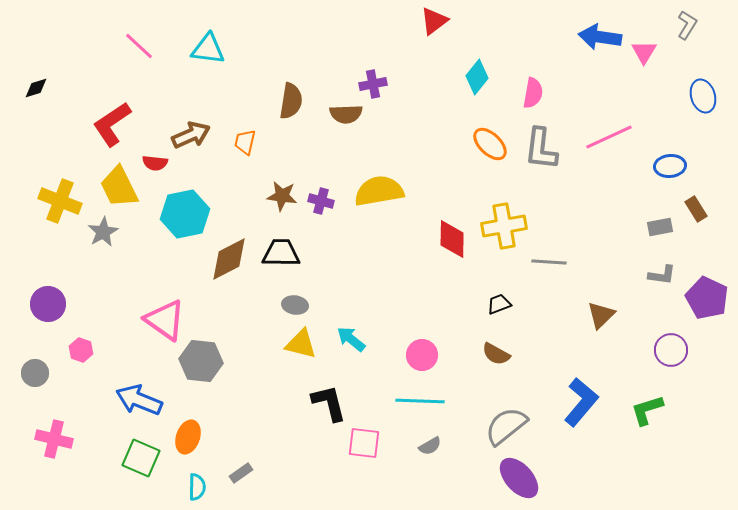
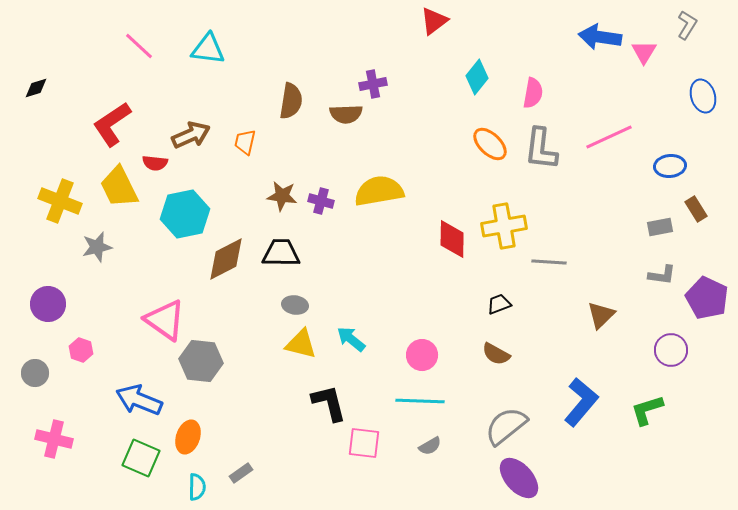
gray star at (103, 232): moved 6 px left, 15 px down; rotated 16 degrees clockwise
brown diamond at (229, 259): moved 3 px left
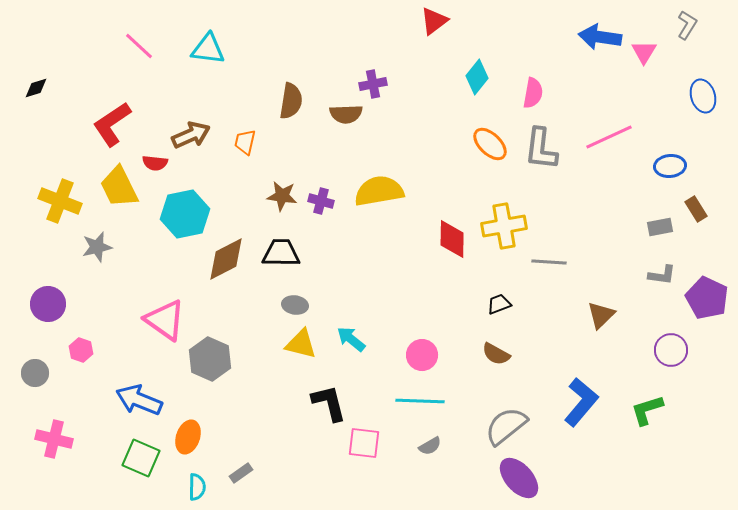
gray hexagon at (201, 361): moved 9 px right, 2 px up; rotated 18 degrees clockwise
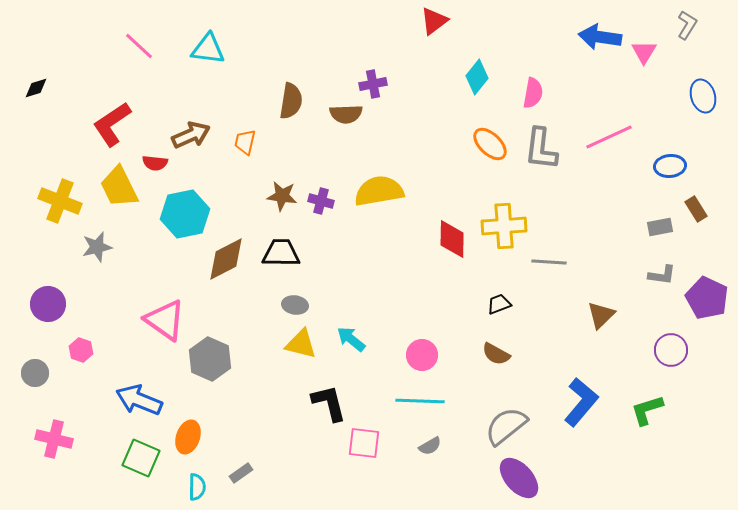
yellow cross at (504, 226): rotated 6 degrees clockwise
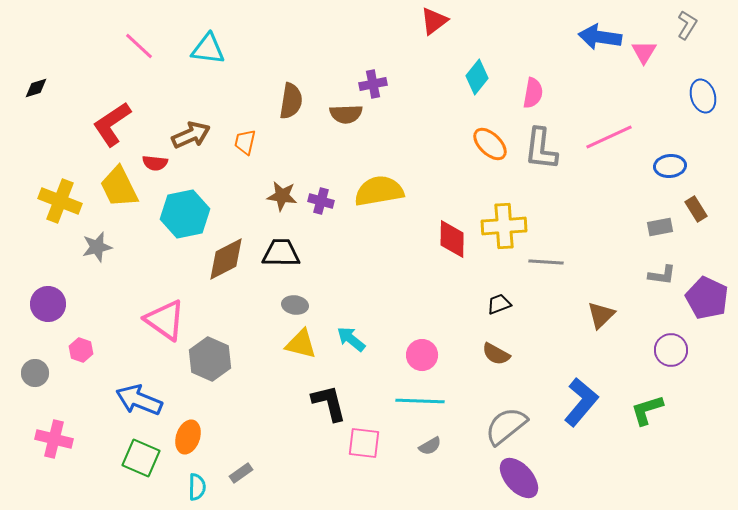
gray line at (549, 262): moved 3 px left
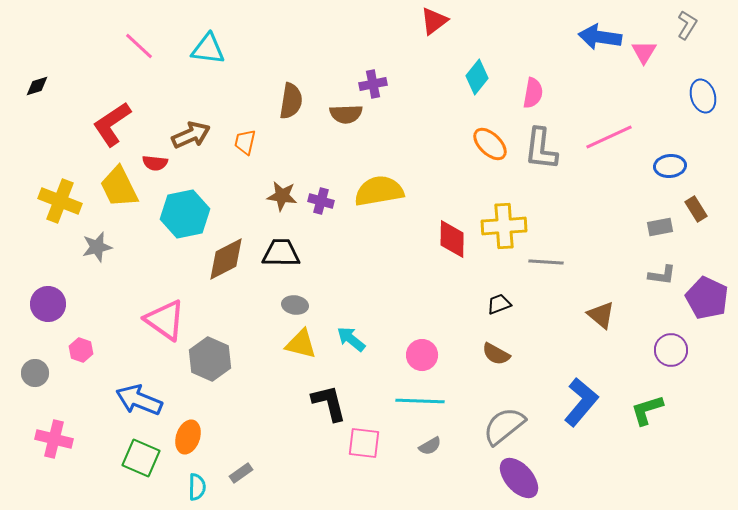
black diamond at (36, 88): moved 1 px right, 2 px up
brown triangle at (601, 315): rotated 36 degrees counterclockwise
gray semicircle at (506, 426): moved 2 px left
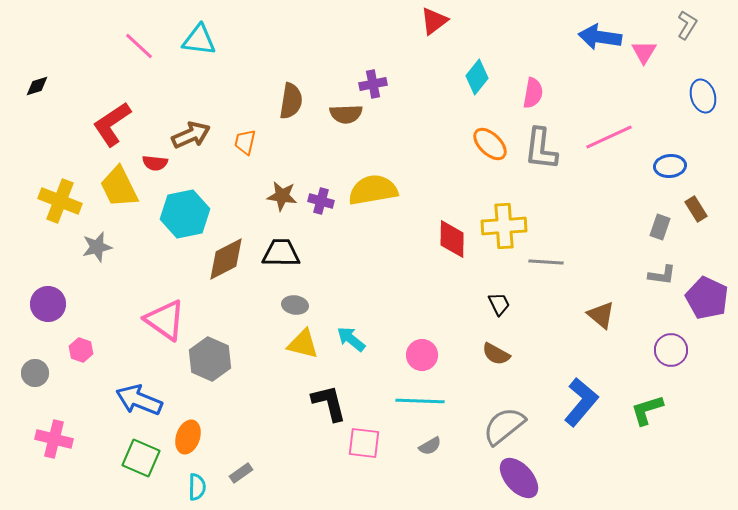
cyan triangle at (208, 49): moved 9 px left, 9 px up
yellow semicircle at (379, 191): moved 6 px left, 1 px up
gray rectangle at (660, 227): rotated 60 degrees counterclockwise
black trapezoid at (499, 304): rotated 85 degrees clockwise
yellow triangle at (301, 344): moved 2 px right
